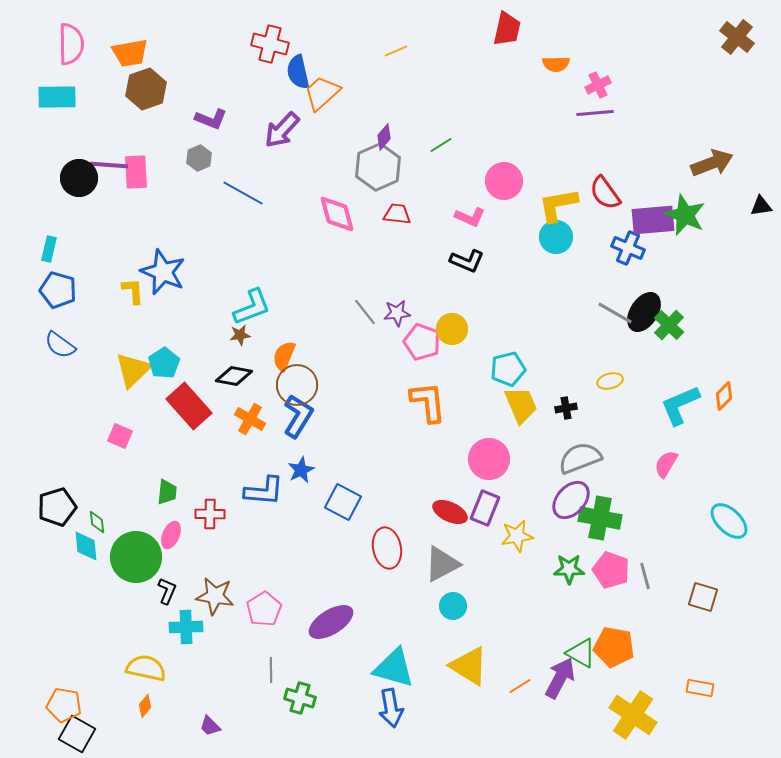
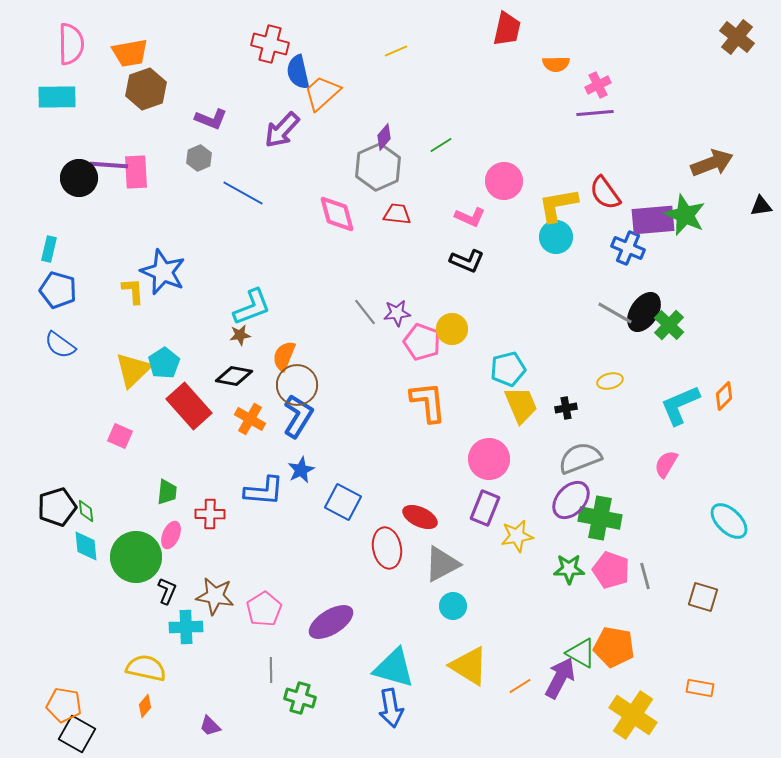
red ellipse at (450, 512): moved 30 px left, 5 px down
green diamond at (97, 522): moved 11 px left, 11 px up
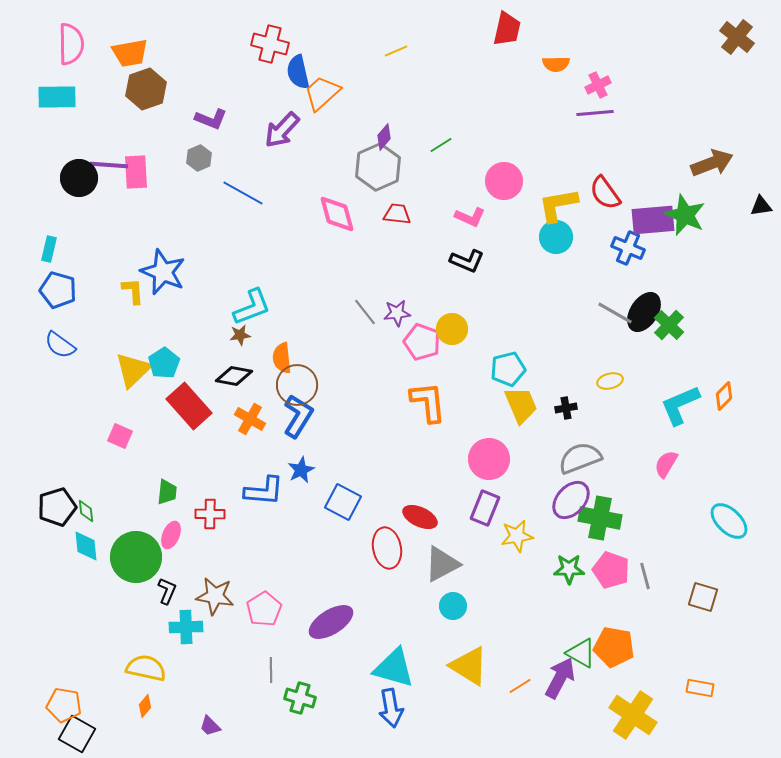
orange semicircle at (284, 356): moved 2 px left, 2 px down; rotated 28 degrees counterclockwise
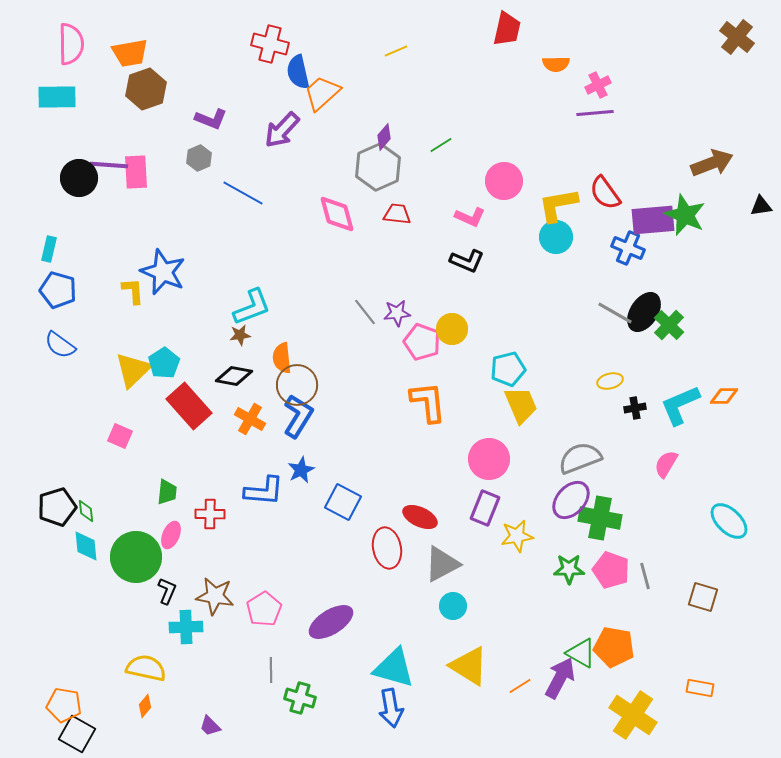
orange diamond at (724, 396): rotated 44 degrees clockwise
black cross at (566, 408): moved 69 px right
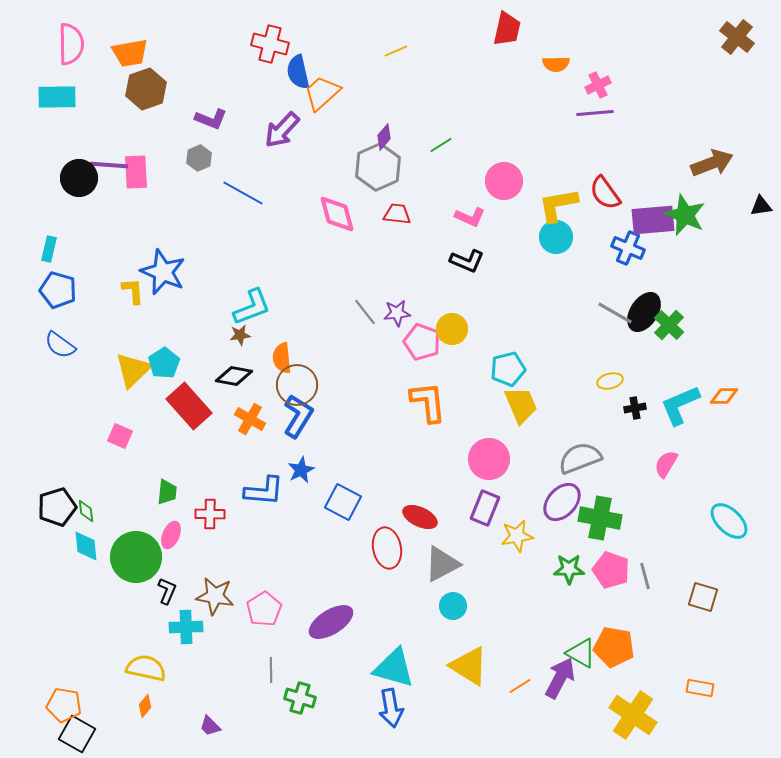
purple ellipse at (571, 500): moved 9 px left, 2 px down
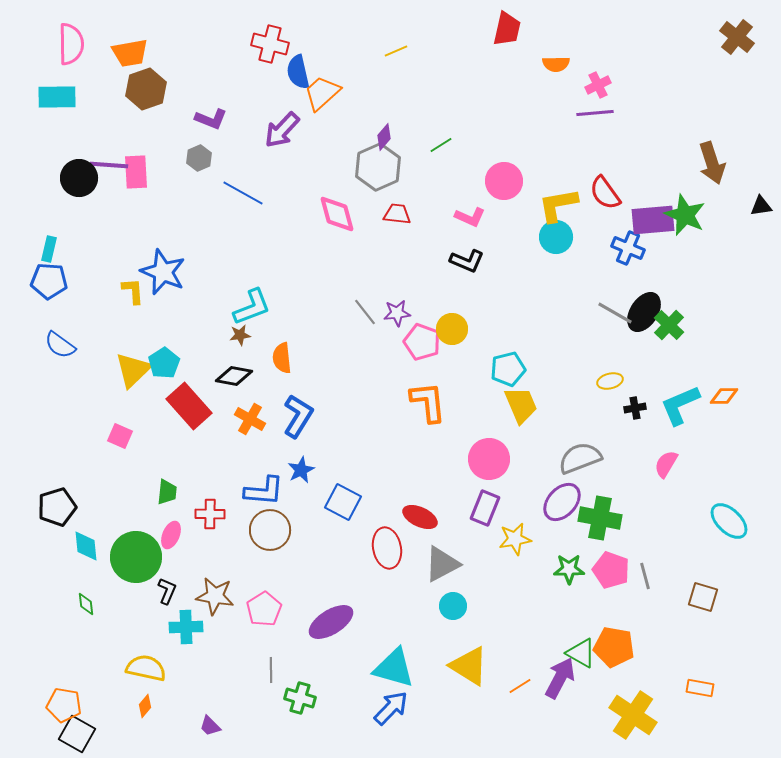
brown arrow at (712, 163): rotated 93 degrees clockwise
blue pentagon at (58, 290): moved 9 px left, 9 px up; rotated 12 degrees counterclockwise
brown circle at (297, 385): moved 27 px left, 145 px down
green diamond at (86, 511): moved 93 px down
yellow star at (517, 536): moved 2 px left, 3 px down
blue arrow at (391, 708): rotated 126 degrees counterclockwise
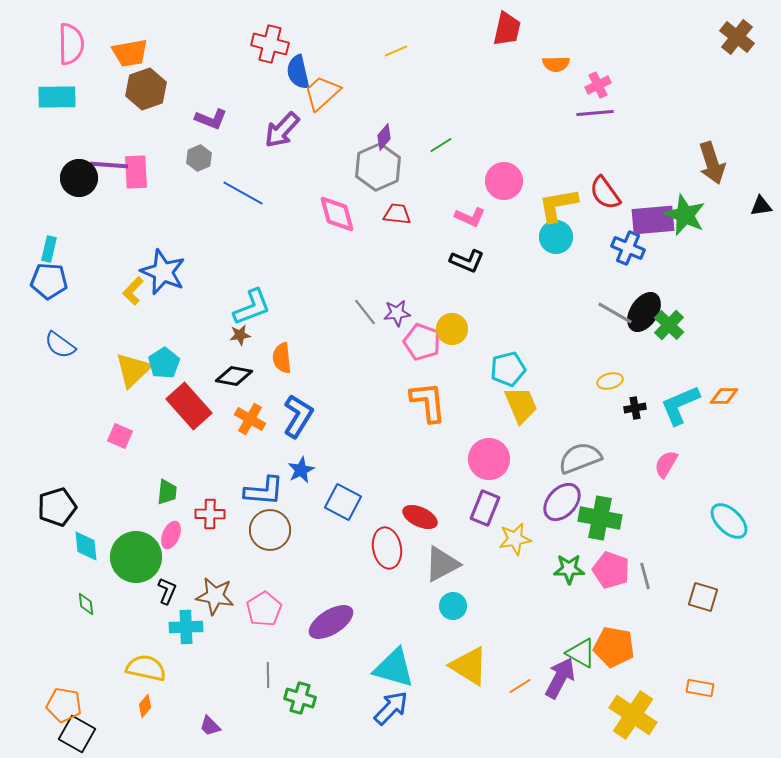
yellow L-shape at (133, 291): rotated 132 degrees counterclockwise
gray line at (271, 670): moved 3 px left, 5 px down
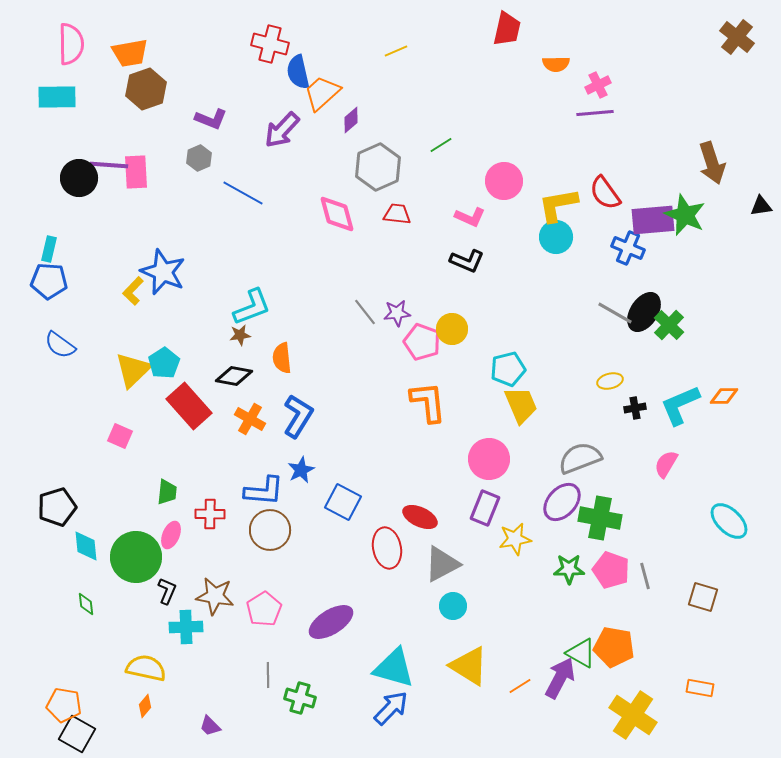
purple diamond at (384, 137): moved 33 px left, 17 px up; rotated 8 degrees clockwise
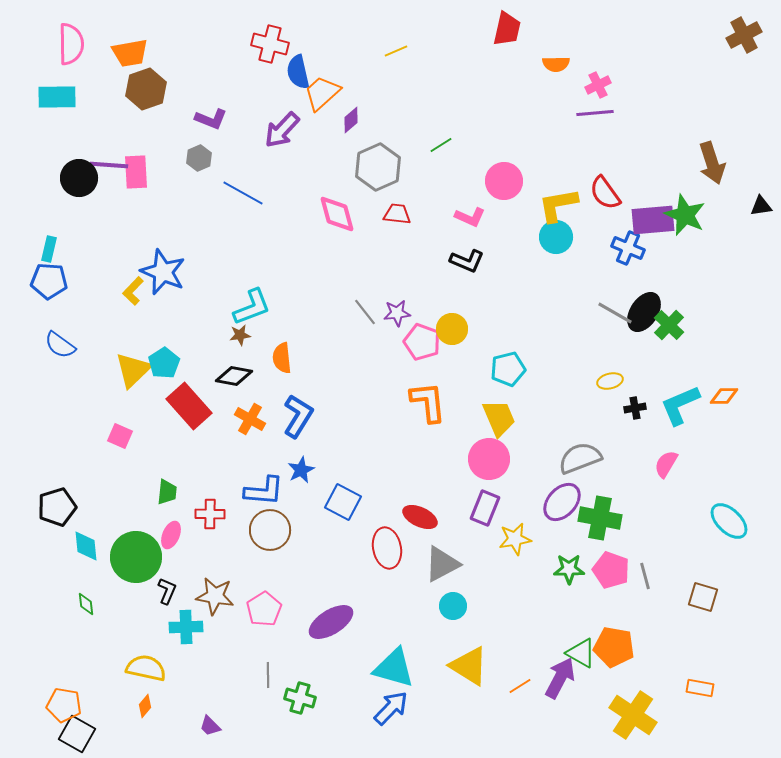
brown cross at (737, 37): moved 7 px right, 2 px up; rotated 24 degrees clockwise
yellow trapezoid at (521, 405): moved 22 px left, 13 px down
